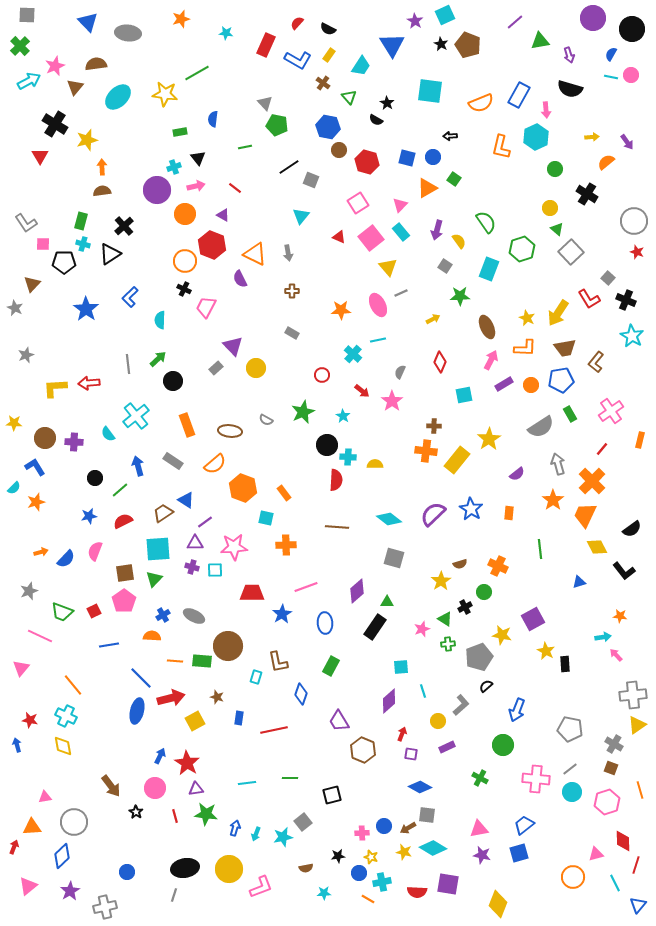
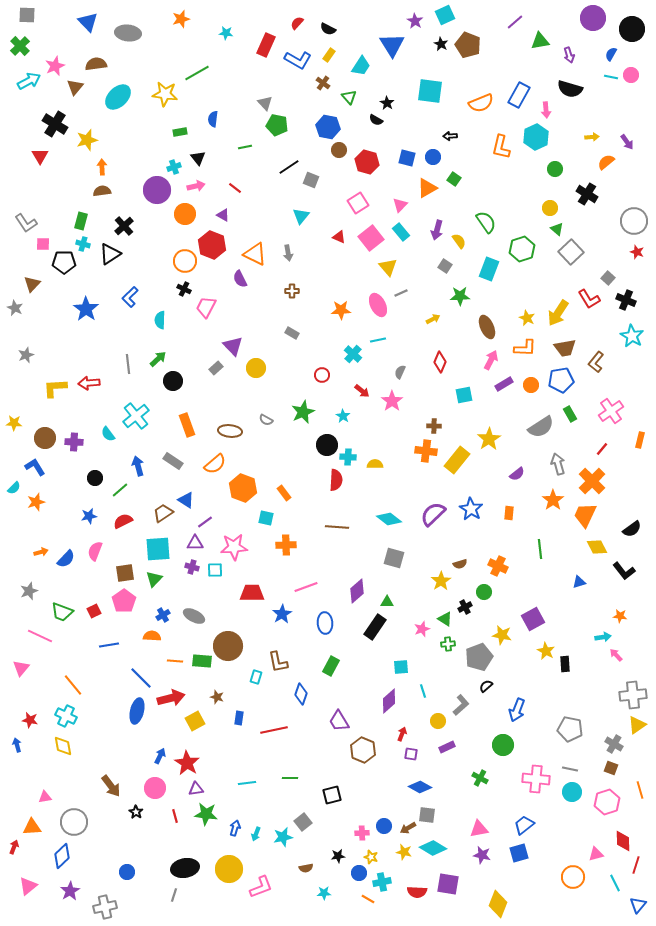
gray line at (570, 769): rotated 49 degrees clockwise
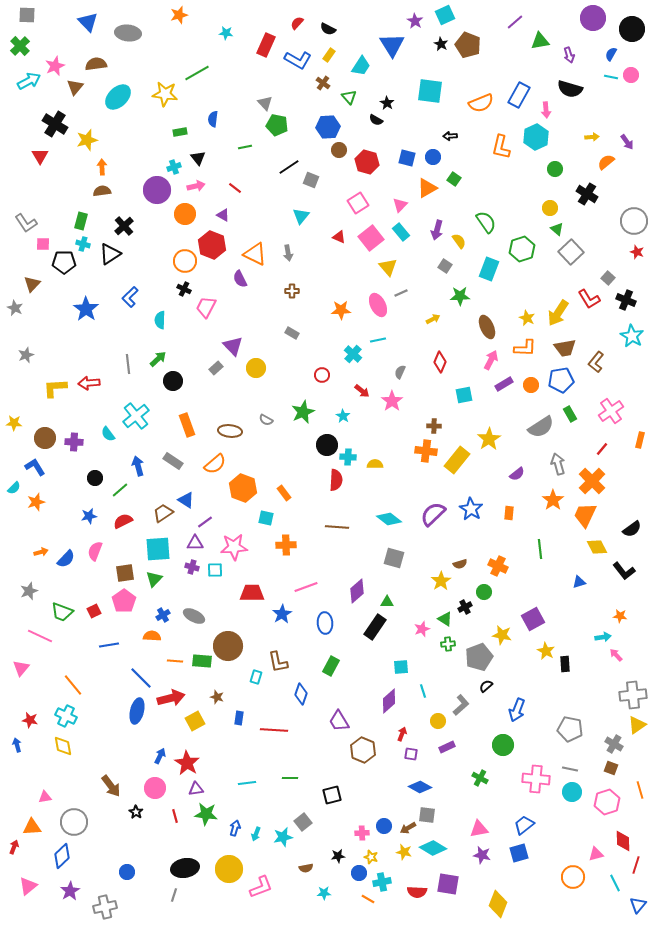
orange star at (181, 19): moved 2 px left, 4 px up
blue hexagon at (328, 127): rotated 15 degrees counterclockwise
red line at (274, 730): rotated 16 degrees clockwise
